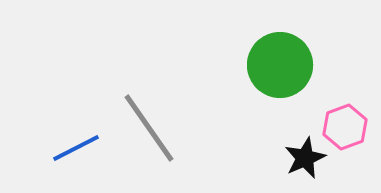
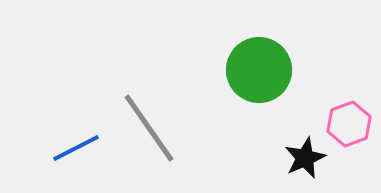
green circle: moved 21 px left, 5 px down
pink hexagon: moved 4 px right, 3 px up
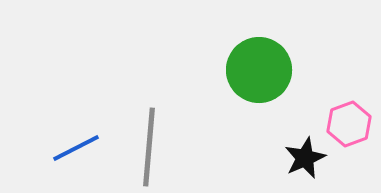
gray line: moved 19 px down; rotated 40 degrees clockwise
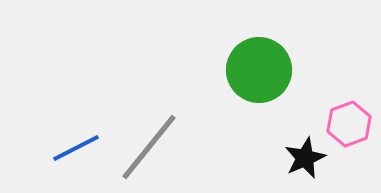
gray line: rotated 34 degrees clockwise
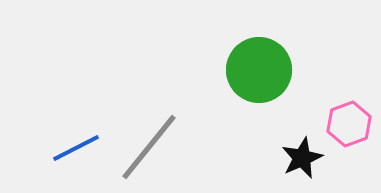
black star: moved 3 px left
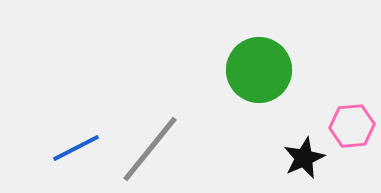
pink hexagon: moved 3 px right, 2 px down; rotated 15 degrees clockwise
gray line: moved 1 px right, 2 px down
black star: moved 2 px right
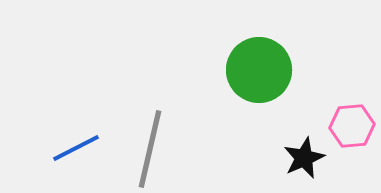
gray line: rotated 26 degrees counterclockwise
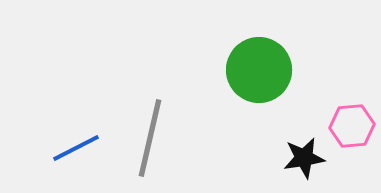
gray line: moved 11 px up
black star: rotated 15 degrees clockwise
